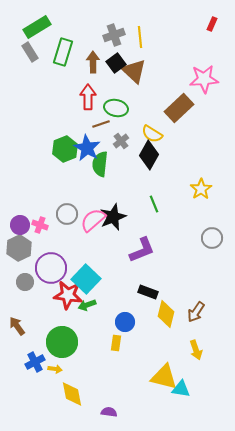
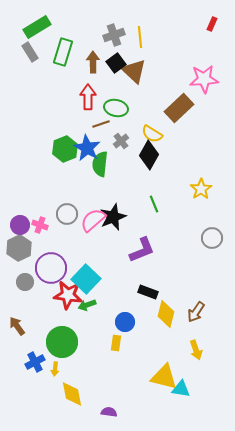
yellow arrow at (55, 369): rotated 88 degrees clockwise
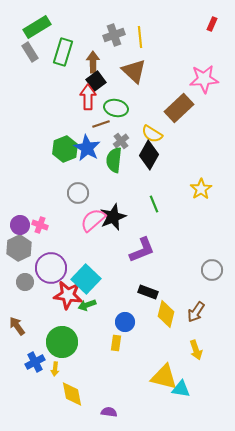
black square at (116, 63): moved 20 px left, 18 px down
green semicircle at (100, 164): moved 14 px right, 4 px up
gray circle at (67, 214): moved 11 px right, 21 px up
gray circle at (212, 238): moved 32 px down
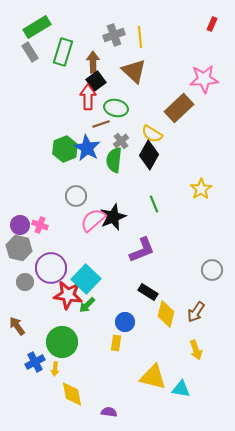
gray circle at (78, 193): moved 2 px left, 3 px down
gray hexagon at (19, 248): rotated 20 degrees counterclockwise
black rectangle at (148, 292): rotated 12 degrees clockwise
green arrow at (87, 305): rotated 24 degrees counterclockwise
yellow triangle at (164, 377): moved 11 px left
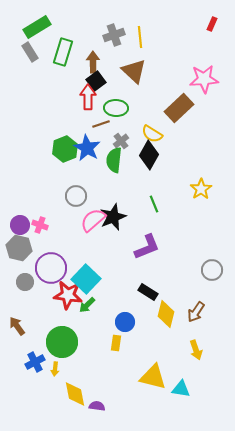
green ellipse at (116, 108): rotated 10 degrees counterclockwise
purple L-shape at (142, 250): moved 5 px right, 3 px up
yellow diamond at (72, 394): moved 3 px right
purple semicircle at (109, 412): moved 12 px left, 6 px up
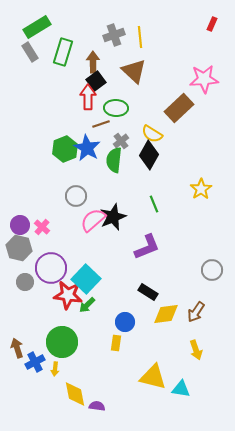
pink cross at (40, 225): moved 2 px right, 2 px down; rotated 21 degrees clockwise
yellow diamond at (166, 314): rotated 68 degrees clockwise
brown arrow at (17, 326): moved 22 px down; rotated 18 degrees clockwise
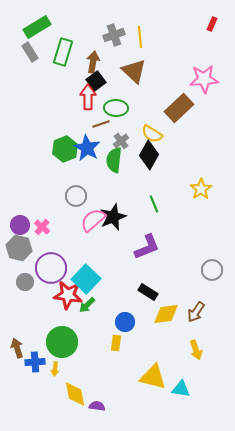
brown arrow at (93, 62): rotated 10 degrees clockwise
blue cross at (35, 362): rotated 24 degrees clockwise
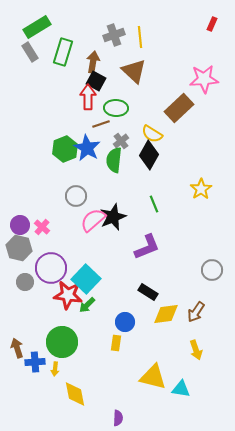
black square at (96, 81): rotated 24 degrees counterclockwise
purple semicircle at (97, 406): moved 21 px right, 12 px down; rotated 84 degrees clockwise
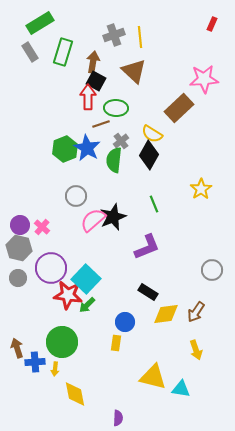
green rectangle at (37, 27): moved 3 px right, 4 px up
gray circle at (25, 282): moved 7 px left, 4 px up
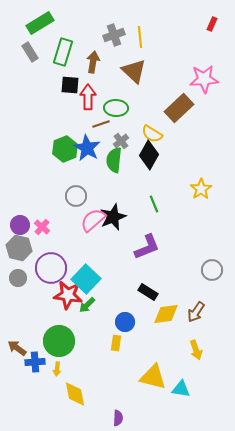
black square at (96, 81): moved 26 px left, 4 px down; rotated 24 degrees counterclockwise
green circle at (62, 342): moved 3 px left, 1 px up
brown arrow at (17, 348): rotated 36 degrees counterclockwise
yellow arrow at (55, 369): moved 2 px right
